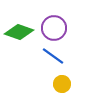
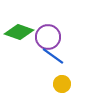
purple circle: moved 6 px left, 9 px down
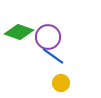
yellow circle: moved 1 px left, 1 px up
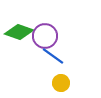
purple circle: moved 3 px left, 1 px up
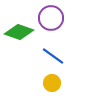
purple circle: moved 6 px right, 18 px up
yellow circle: moved 9 px left
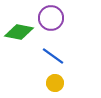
green diamond: rotated 8 degrees counterclockwise
yellow circle: moved 3 px right
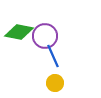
purple circle: moved 6 px left, 18 px down
blue line: rotated 30 degrees clockwise
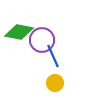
purple circle: moved 3 px left, 4 px down
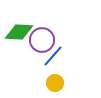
green diamond: rotated 8 degrees counterclockwise
blue line: rotated 65 degrees clockwise
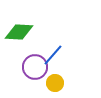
purple circle: moved 7 px left, 27 px down
blue line: moved 1 px up
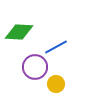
blue line: moved 3 px right, 8 px up; rotated 20 degrees clockwise
yellow circle: moved 1 px right, 1 px down
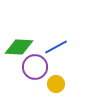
green diamond: moved 15 px down
